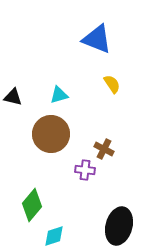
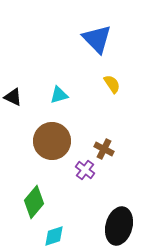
blue triangle: rotated 24 degrees clockwise
black triangle: rotated 12 degrees clockwise
brown circle: moved 1 px right, 7 px down
purple cross: rotated 30 degrees clockwise
green diamond: moved 2 px right, 3 px up
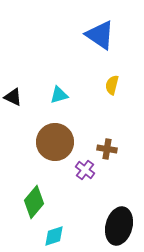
blue triangle: moved 3 px right, 4 px up; rotated 12 degrees counterclockwise
yellow semicircle: moved 1 px down; rotated 132 degrees counterclockwise
brown circle: moved 3 px right, 1 px down
brown cross: moved 3 px right; rotated 18 degrees counterclockwise
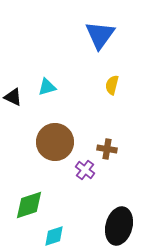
blue triangle: rotated 32 degrees clockwise
cyan triangle: moved 12 px left, 8 px up
green diamond: moved 5 px left, 3 px down; rotated 32 degrees clockwise
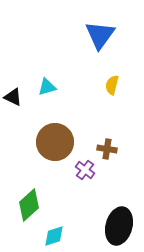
green diamond: rotated 24 degrees counterclockwise
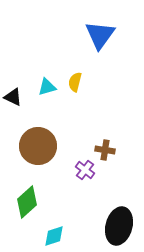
yellow semicircle: moved 37 px left, 3 px up
brown circle: moved 17 px left, 4 px down
brown cross: moved 2 px left, 1 px down
green diamond: moved 2 px left, 3 px up
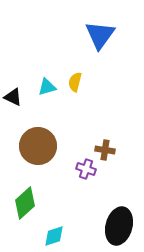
purple cross: moved 1 px right, 1 px up; rotated 18 degrees counterclockwise
green diamond: moved 2 px left, 1 px down
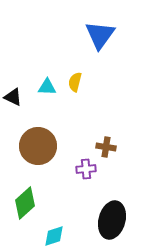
cyan triangle: rotated 18 degrees clockwise
brown cross: moved 1 px right, 3 px up
purple cross: rotated 24 degrees counterclockwise
black ellipse: moved 7 px left, 6 px up
